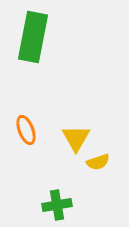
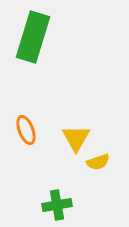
green rectangle: rotated 6 degrees clockwise
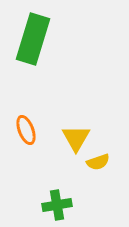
green rectangle: moved 2 px down
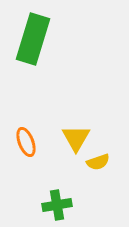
orange ellipse: moved 12 px down
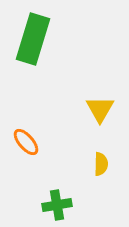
yellow triangle: moved 24 px right, 29 px up
orange ellipse: rotated 20 degrees counterclockwise
yellow semicircle: moved 3 px right, 2 px down; rotated 70 degrees counterclockwise
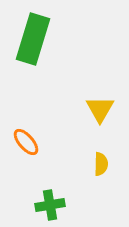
green cross: moved 7 px left
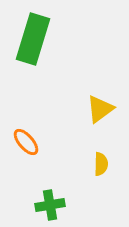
yellow triangle: rotated 24 degrees clockwise
